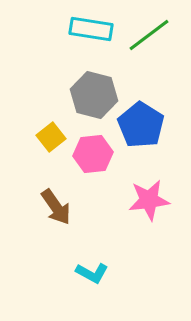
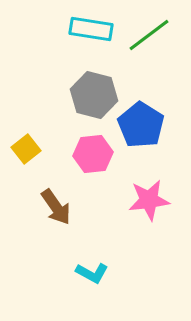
yellow square: moved 25 px left, 12 px down
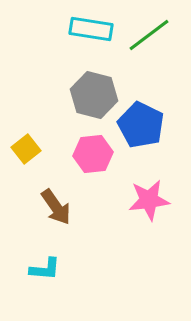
blue pentagon: rotated 6 degrees counterclockwise
cyan L-shape: moved 47 px left, 4 px up; rotated 24 degrees counterclockwise
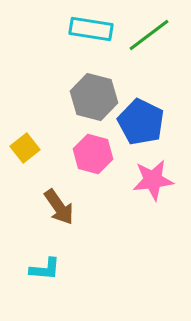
gray hexagon: moved 2 px down
blue pentagon: moved 3 px up
yellow square: moved 1 px left, 1 px up
pink hexagon: rotated 21 degrees clockwise
pink star: moved 4 px right, 20 px up
brown arrow: moved 3 px right
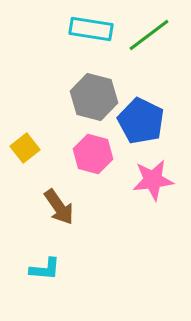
blue pentagon: moved 1 px up
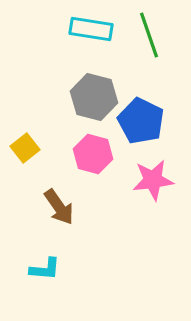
green line: rotated 72 degrees counterclockwise
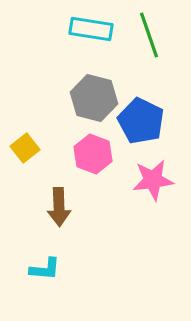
gray hexagon: moved 1 px down
pink hexagon: rotated 6 degrees clockwise
brown arrow: rotated 33 degrees clockwise
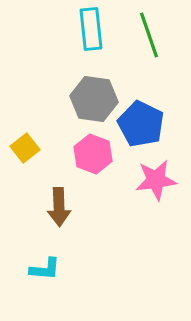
cyan rectangle: rotated 75 degrees clockwise
gray hexagon: moved 1 px down; rotated 6 degrees counterclockwise
blue pentagon: moved 3 px down
pink star: moved 3 px right
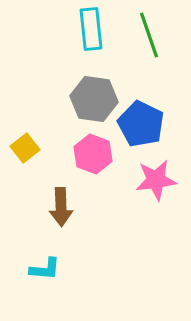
brown arrow: moved 2 px right
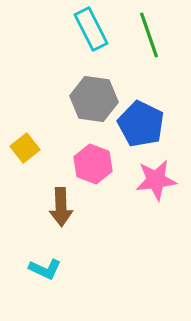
cyan rectangle: rotated 21 degrees counterclockwise
pink hexagon: moved 10 px down
cyan L-shape: rotated 20 degrees clockwise
